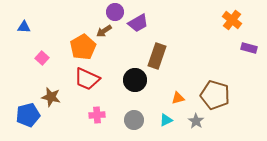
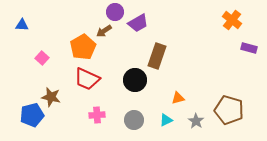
blue triangle: moved 2 px left, 2 px up
brown pentagon: moved 14 px right, 15 px down
blue pentagon: moved 4 px right
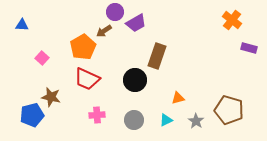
purple trapezoid: moved 2 px left
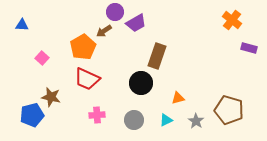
black circle: moved 6 px right, 3 px down
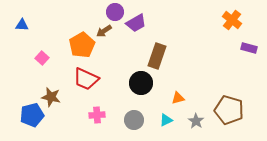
orange pentagon: moved 1 px left, 2 px up
red trapezoid: moved 1 px left
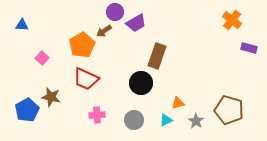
orange triangle: moved 5 px down
blue pentagon: moved 5 px left, 5 px up; rotated 15 degrees counterclockwise
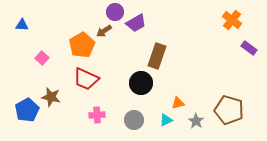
purple rectangle: rotated 21 degrees clockwise
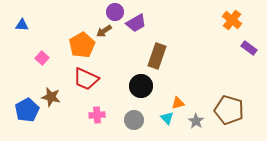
black circle: moved 3 px down
cyan triangle: moved 1 px right, 2 px up; rotated 48 degrees counterclockwise
